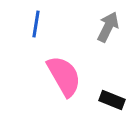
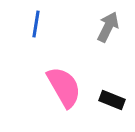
pink semicircle: moved 11 px down
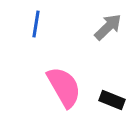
gray arrow: rotated 20 degrees clockwise
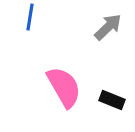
blue line: moved 6 px left, 7 px up
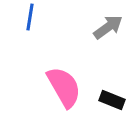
gray arrow: rotated 8 degrees clockwise
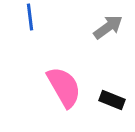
blue line: rotated 16 degrees counterclockwise
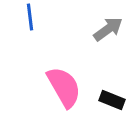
gray arrow: moved 2 px down
